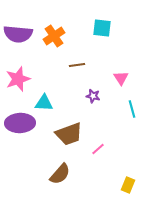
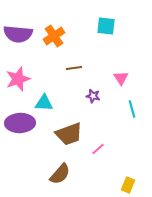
cyan square: moved 4 px right, 2 px up
brown line: moved 3 px left, 3 px down
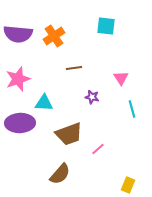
purple star: moved 1 px left, 1 px down
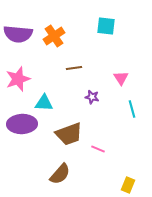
purple ellipse: moved 2 px right, 1 px down
pink line: rotated 64 degrees clockwise
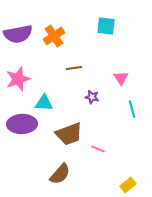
purple semicircle: rotated 16 degrees counterclockwise
yellow rectangle: rotated 28 degrees clockwise
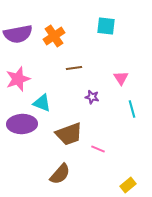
cyan triangle: moved 2 px left; rotated 18 degrees clockwise
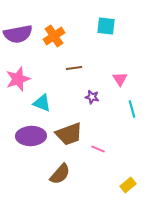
pink triangle: moved 1 px left, 1 px down
purple ellipse: moved 9 px right, 12 px down
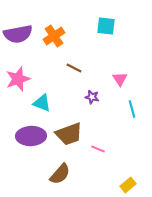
brown line: rotated 35 degrees clockwise
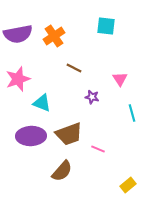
cyan line: moved 4 px down
brown semicircle: moved 2 px right, 3 px up
